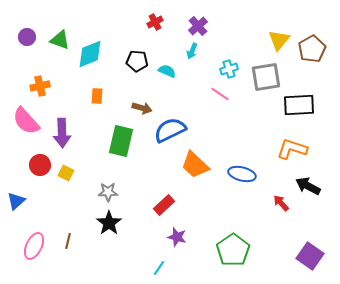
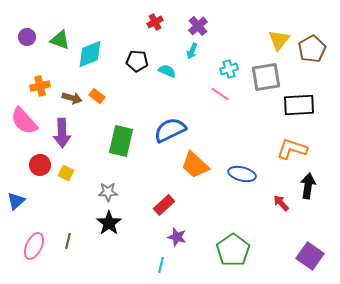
orange rectangle: rotated 56 degrees counterclockwise
brown arrow: moved 70 px left, 10 px up
pink semicircle: moved 2 px left
black arrow: rotated 70 degrees clockwise
cyan line: moved 2 px right, 3 px up; rotated 21 degrees counterclockwise
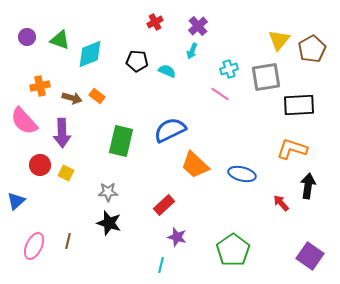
black star: rotated 20 degrees counterclockwise
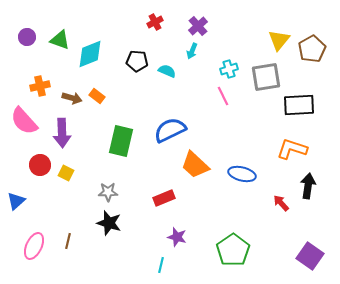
pink line: moved 3 px right, 2 px down; rotated 30 degrees clockwise
red rectangle: moved 7 px up; rotated 20 degrees clockwise
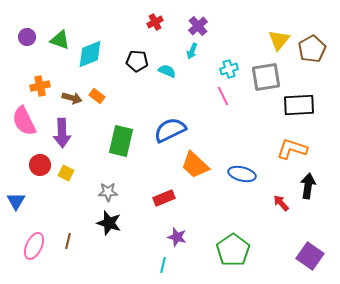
pink semicircle: rotated 16 degrees clockwise
blue triangle: rotated 18 degrees counterclockwise
cyan line: moved 2 px right
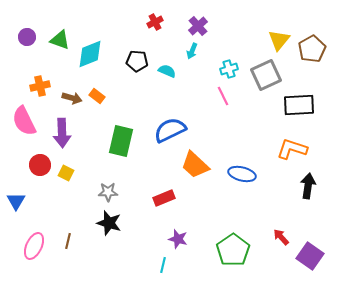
gray square: moved 2 px up; rotated 16 degrees counterclockwise
red arrow: moved 34 px down
purple star: moved 1 px right, 2 px down
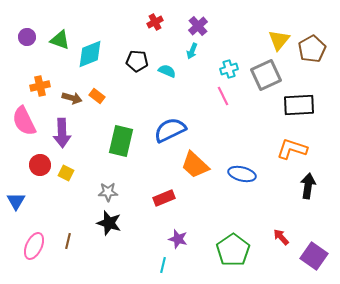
purple square: moved 4 px right
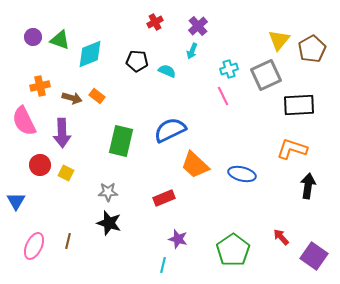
purple circle: moved 6 px right
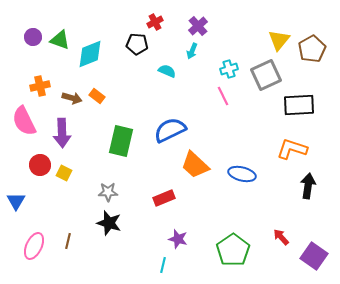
black pentagon: moved 17 px up
yellow square: moved 2 px left
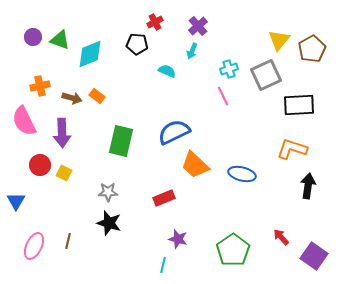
blue semicircle: moved 4 px right, 2 px down
